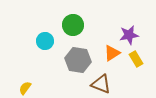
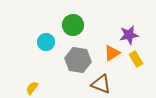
cyan circle: moved 1 px right, 1 px down
yellow semicircle: moved 7 px right
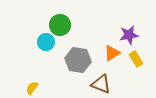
green circle: moved 13 px left
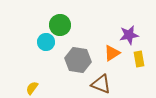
yellow rectangle: moved 3 px right; rotated 21 degrees clockwise
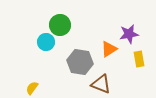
purple star: moved 1 px up
orange triangle: moved 3 px left, 4 px up
gray hexagon: moved 2 px right, 2 px down
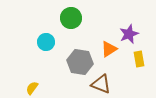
green circle: moved 11 px right, 7 px up
purple star: rotated 12 degrees counterclockwise
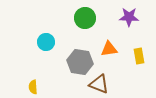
green circle: moved 14 px right
purple star: moved 17 px up; rotated 24 degrees clockwise
orange triangle: rotated 24 degrees clockwise
yellow rectangle: moved 3 px up
brown triangle: moved 2 px left
yellow semicircle: moved 1 px right, 1 px up; rotated 40 degrees counterclockwise
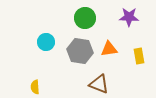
gray hexagon: moved 11 px up
yellow semicircle: moved 2 px right
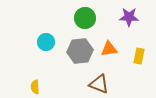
gray hexagon: rotated 15 degrees counterclockwise
yellow rectangle: rotated 21 degrees clockwise
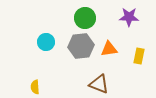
gray hexagon: moved 1 px right, 5 px up
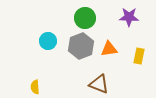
cyan circle: moved 2 px right, 1 px up
gray hexagon: rotated 15 degrees counterclockwise
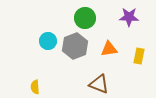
gray hexagon: moved 6 px left
